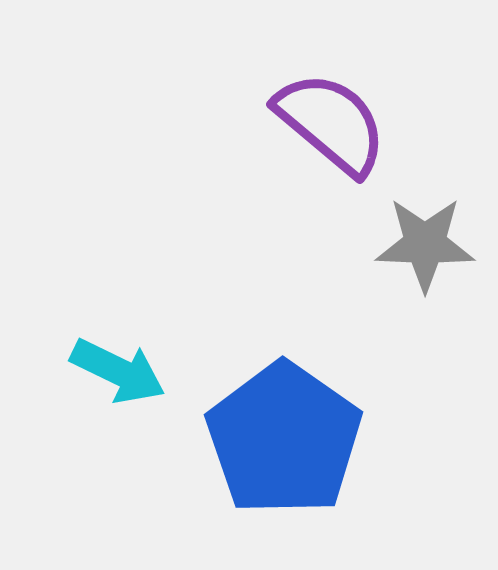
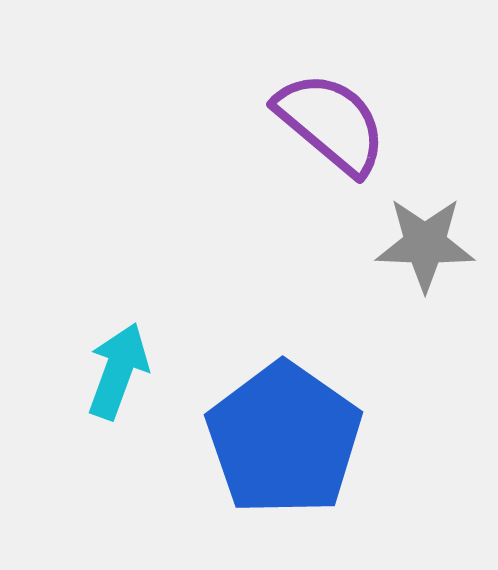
cyan arrow: rotated 96 degrees counterclockwise
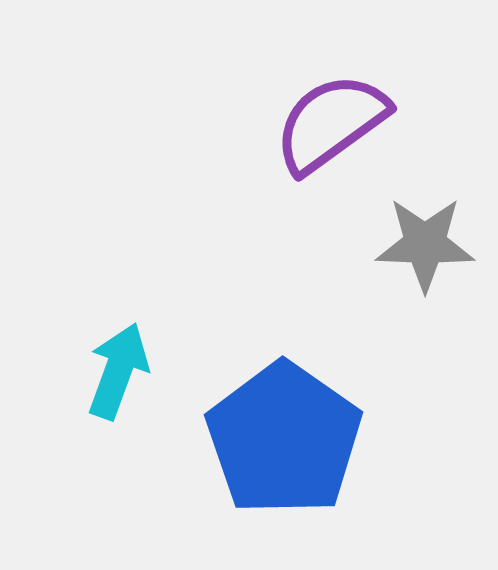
purple semicircle: rotated 76 degrees counterclockwise
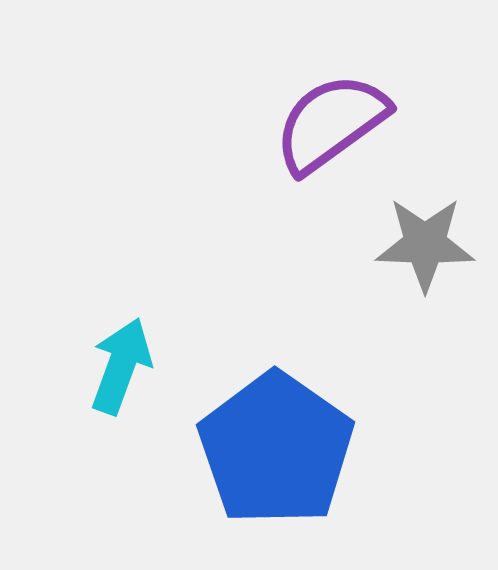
cyan arrow: moved 3 px right, 5 px up
blue pentagon: moved 8 px left, 10 px down
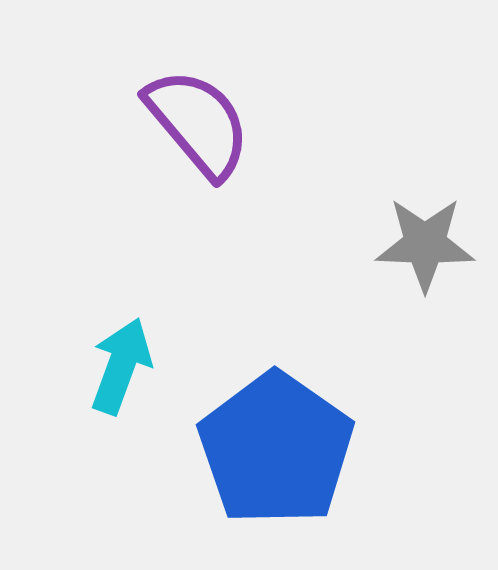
purple semicircle: moved 133 px left; rotated 86 degrees clockwise
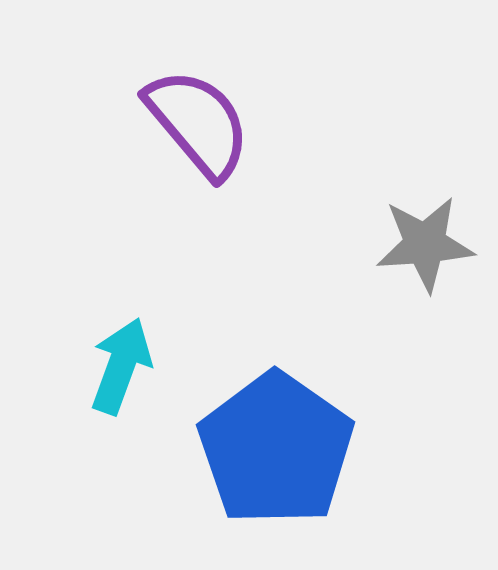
gray star: rotated 6 degrees counterclockwise
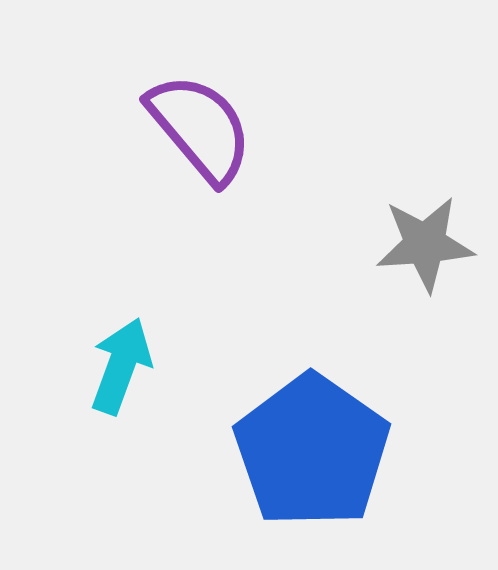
purple semicircle: moved 2 px right, 5 px down
blue pentagon: moved 36 px right, 2 px down
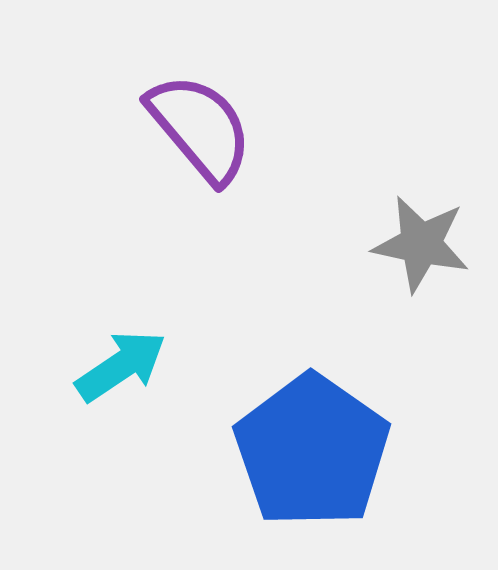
gray star: moved 4 px left; rotated 16 degrees clockwise
cyan arrow: rotated 36 degrees clockwise
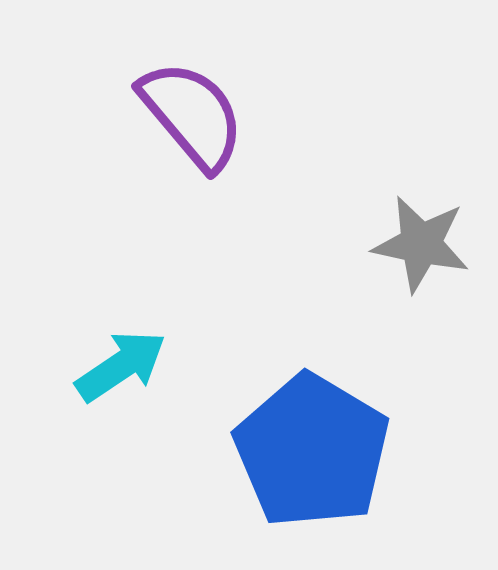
purple semicircle: moved 8 px left, 13 px up
blue pentagon: rotated 4 degrees counterclockwise
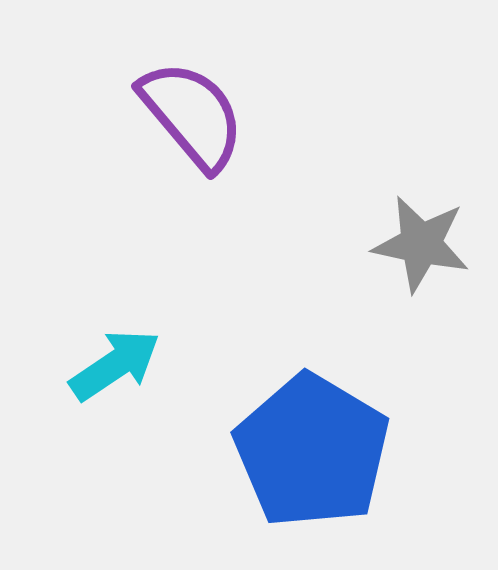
cyan arrow: moved 6 px left, 1 px up
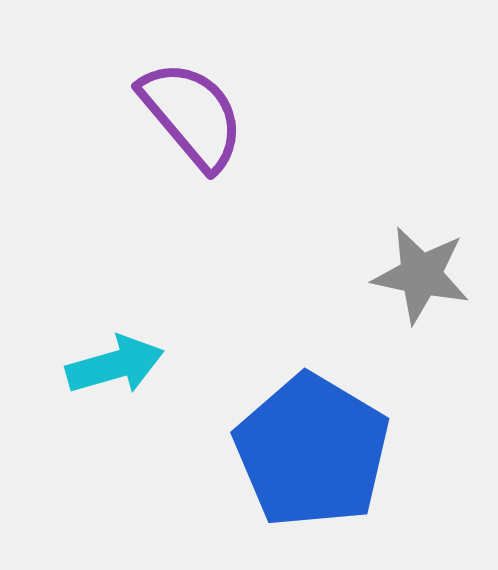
gray star: moved 31 px down
cyan arrow: rotated 18 degrees clockwise
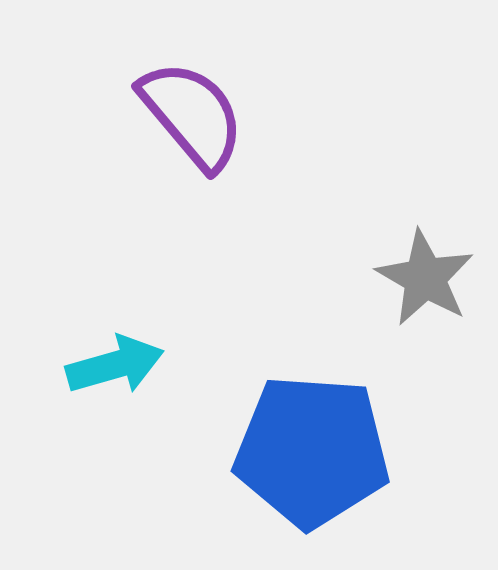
gray star: moved 4 px right, 3 px down; rotated 18 degrees clockwise
blue pentagon: rotated 27 degrees counterclockwise
